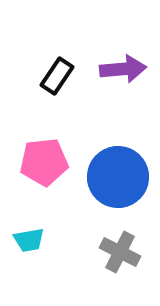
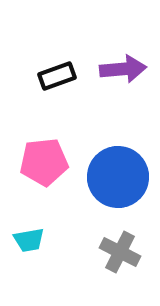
black rectangle: rotated 36 degrees clockwise
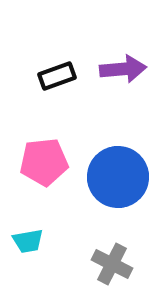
cyan trapezoid: moved 1 px left, 1 px down
gray cross: moved 8 px left, 12 px down
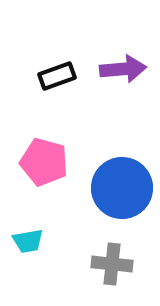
pink pentagon: rotated 21 degrees clockwise
blue circle: moved 4 px right, 11 px down
gray cross: rotated 21 degrees counterclockwise
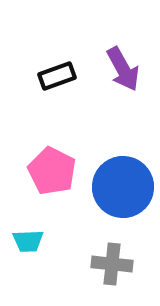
purple arrow: rotated 66 degrees clockwise
pink pentagon: moved 8 px right, 9 px down; rotated 12 degrees clockwise
blue circle: moved 1 px right, 1 px up
cyan trapezoid: rotated 8 degrees clockwise
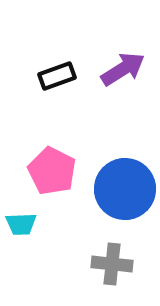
purple arrow: rotated 93 degrees counterclockwise
blue circle: moved 2 px right, 2 px down
cyan trapezoid: moved 7 px left, 17 px up
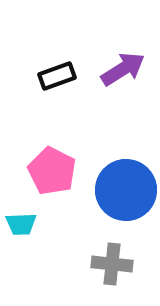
blue circle: moved 1 px right, 1 px down
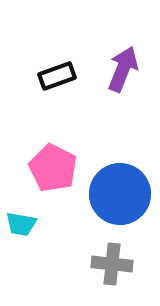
purple arrow: rotated 36 degrees counterclockwise
pink pentagon: moved 1 px right, 3 px up
blue circle: moved 6 px left, 4 px down
cyan trapezoid: rotated 12 degrees clockwise
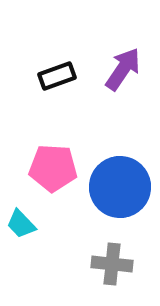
purple arrow: rotated 12 degrees clockwise
pink pentagon: rotated 24 degrees counterclockwise
blue circle: moved 7 px up
cyan trapezoid: rotated 36 degrees clockwise
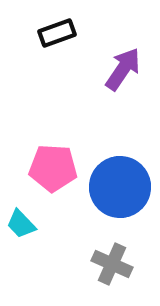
black rectangle: moved 43 px up
gray cross: rotated 18 degrees clockwise
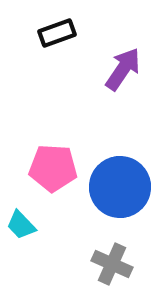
cyan trapezoid: moved 1 px down
